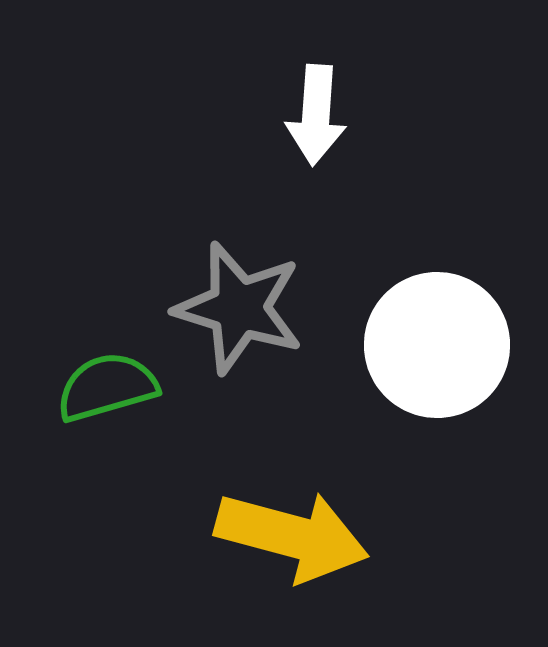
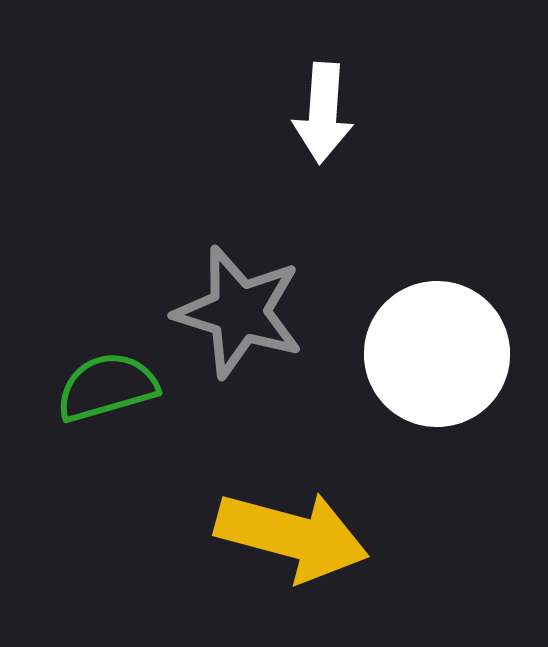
white arrow: moved 7 px right, 2 px up
gray star: moved 4 px down
white circle: moved 9 px down
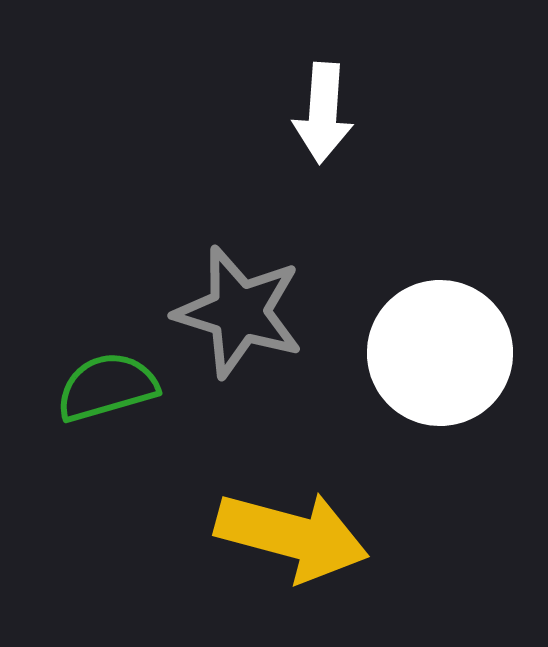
white circle: moved 3 px right, 1 px up
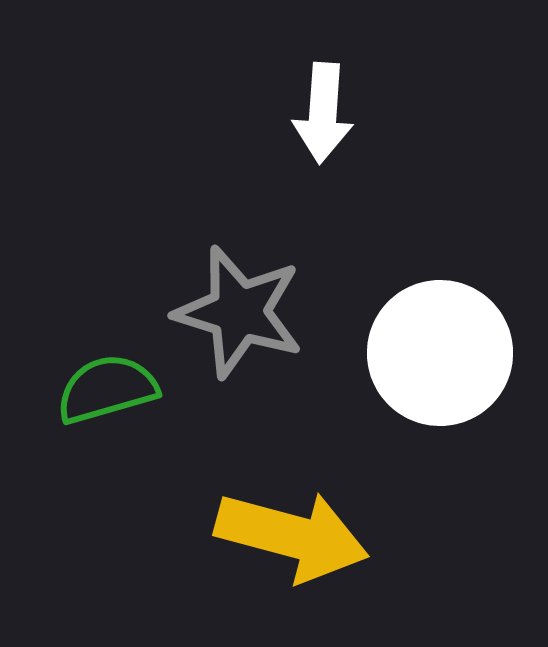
green semicircle: moved 2 px down
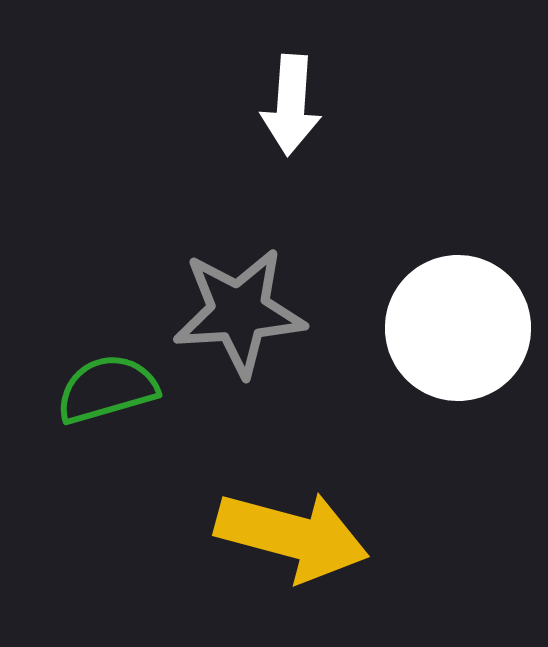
white arrow: moved 32 px left, 8 px up
gray star: rotated 21 degrees counterclockwise
white circle: moved 18 px right, 25 px up
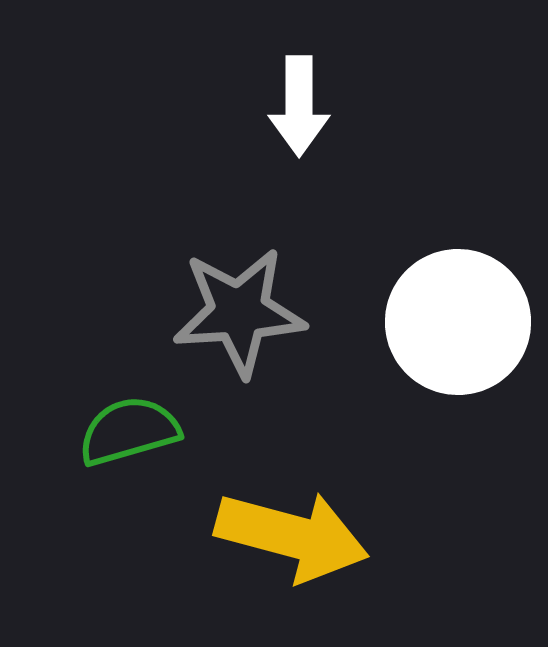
white arrow: moved 8 px right, 1 px down; rotated 4 degrees counterclockwise
white circle: moved 6 px up
green semicircle: moved 22 px right, 42 px down
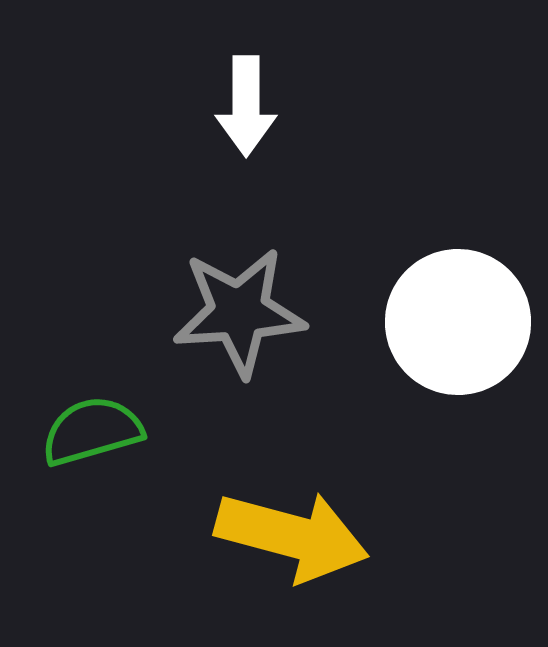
white arrow: moved 53 px left
green semicircle: moved 37 px left
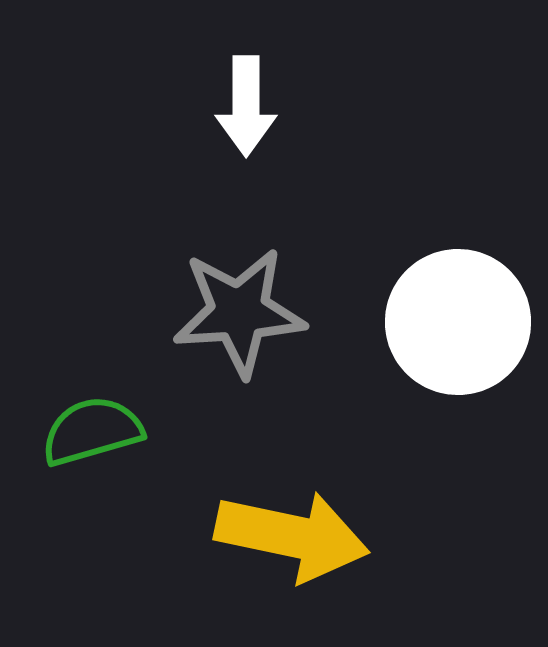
yellow arrow: rotated 3 degrees counterclockwise
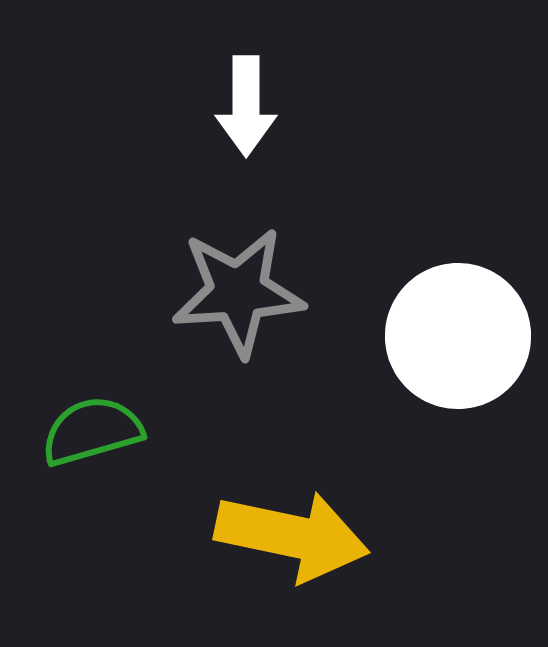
gray star: moved 1 px left, 20 px up
white circle: moved 14 px down
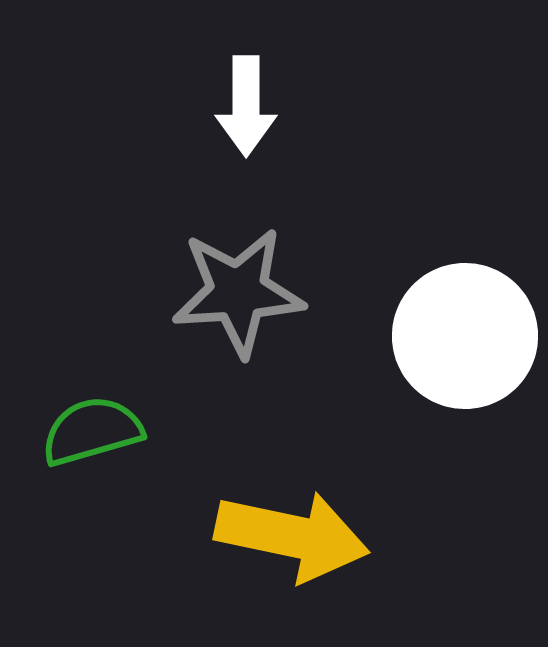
white circle: moved 7 px right
